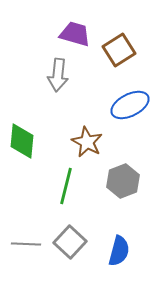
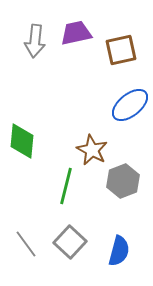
purple trapezoid: moved 1 px right, 1 px up; rotated 28 degrees counterclockwise
brown square: moved 2 px right; rotated 20 degrees clockwise
gray arrow: moved 23 px left, 34 px up
blue ellipse: rotated 12 degrees counterclockwise
brown star: moved 5 px right, 8 px down
gray line: rotated 52 degrees clockwise
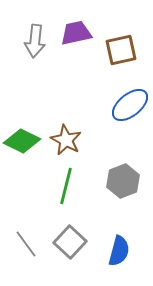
green diamond: rotated 69 degrees counterclockwise
brown star: moved 26 px left, 10 px up
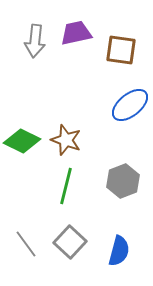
brown square: rotated 20 degrees clockwise
brown star: rotated 8 degrees counterclockwise
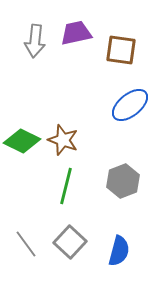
brown star: moved 3 px left
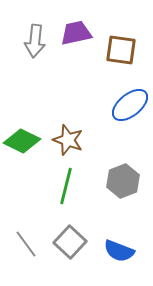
brown star: moved 5 px right
blue semicircle: rotated 96 degrees clockwise
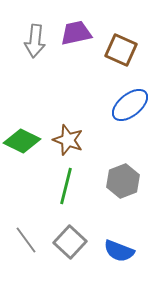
brown square: rotated 16 degrees clockwise
gray line: moved 4 px up
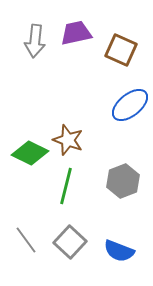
green diamond: moved 8 px right, 12 px down
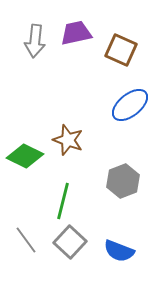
green diamond: moved 5 px left, 3 px down
green line: moved 3 px left, 15 px down
